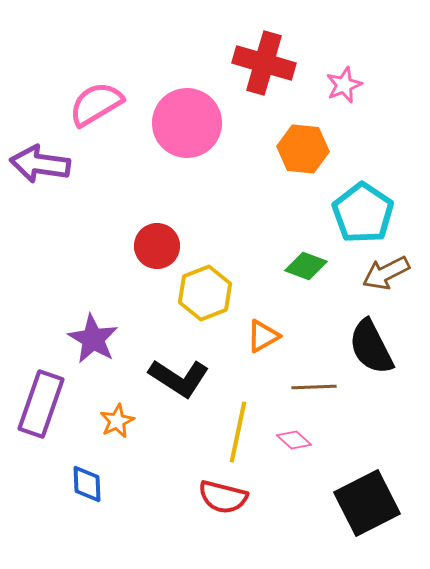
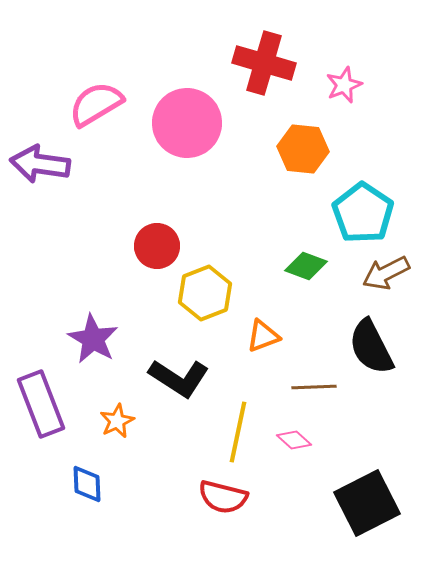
orange triangle: rotated 9 degrees clockwise
purple rectangle: rotated 40 degrees counterclockwise
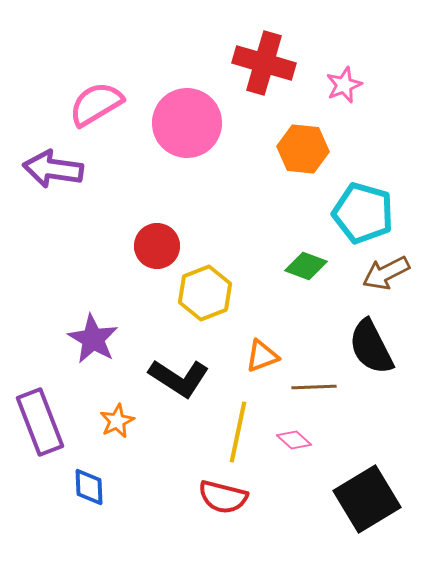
purple arrow: moved 13 px right, 5 px down
cyan pentagon: rotated 18 degrees counterclockwise
orange triangle: moved 1 px left, 20 px down
purple rectangle: moved 1 px left, 18 px down
blue diamond: moved 2 px right, 3 px down
black square: moved 4 px up; rotated 4 degrees counterclockwise
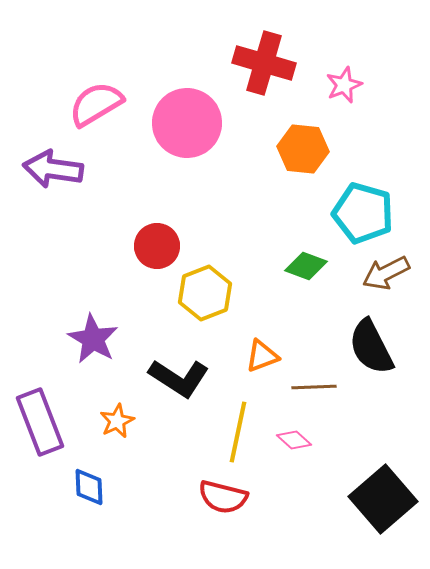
black square: moved 16 px right; rotated 10 degrees counterclockwise
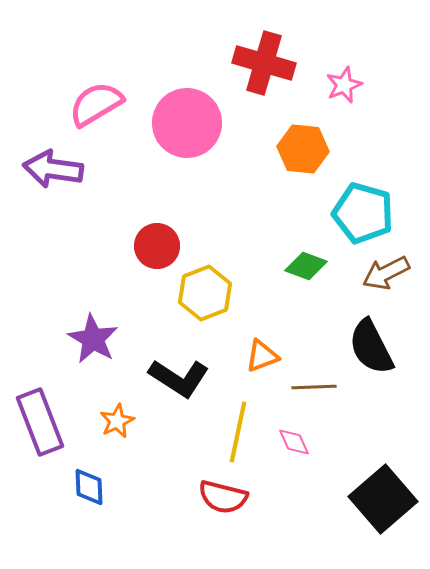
pink diamond: moved 2 px down; rotated 24 degrees clockwise
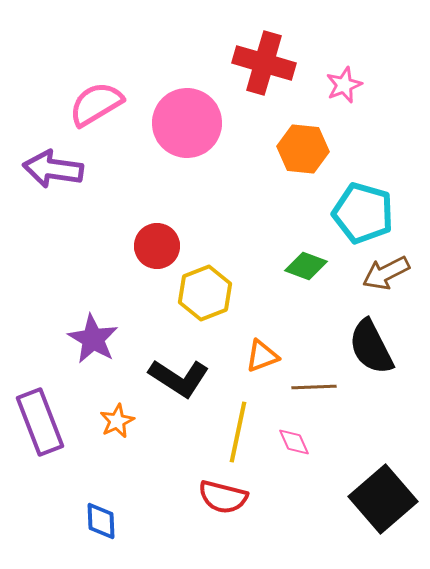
blue diamond: moved 12 px right, 34 px down
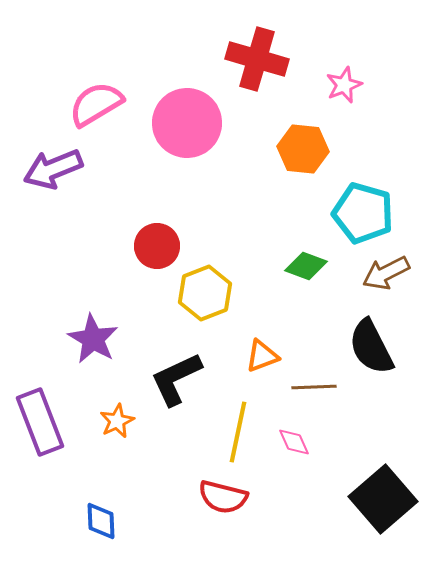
red cross: moved 7 px left, 4 px up
purple arrow: rotated 30 degrees counterclockwise
black L-shape: moved 3 px left, 1 px down; rotated 122 degrees clockwise
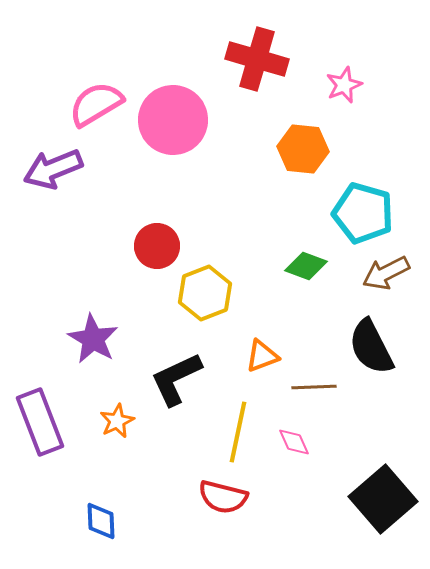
pink circle: moved 14 px left, 3 px up
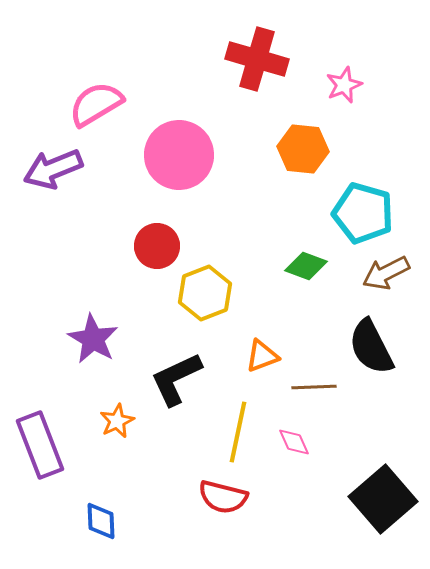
pink circle: moved 6 px right, 35 px down
purple rectangle: moved 23 px down
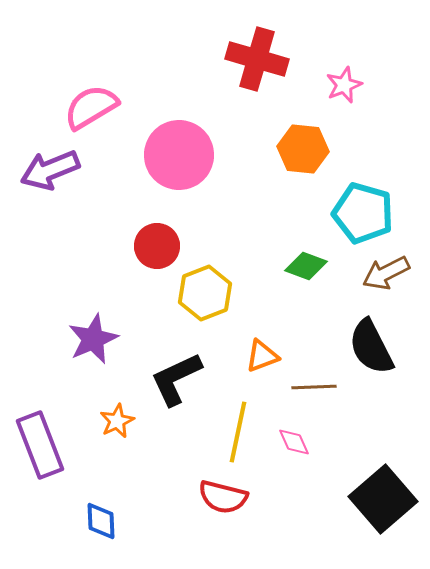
pink semicircle: moved 5 px left, 3 px down
purple arrow: moved 3 px left, 1 px down
purple star: rotated 18 degrees clockwise
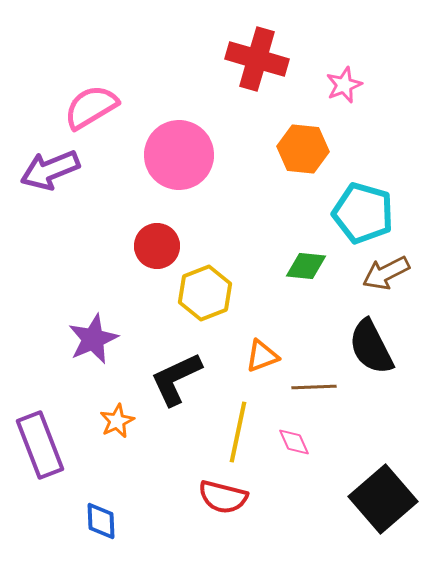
green diamond: rotated 15 degrees counterclockwise
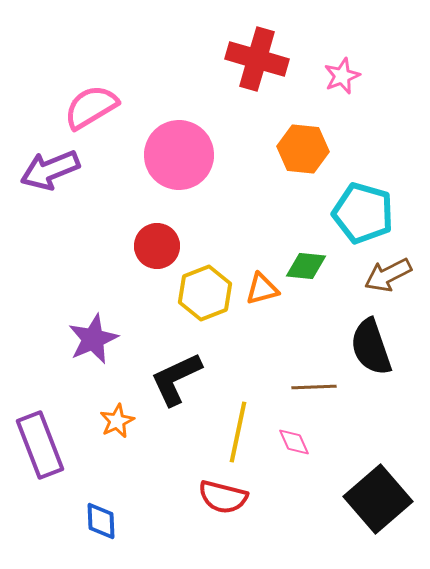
pink star: moved 2 px left, 9 px up
brown arrow: moved 2 px right, 2 px down
black semicircle: rotated 8 degrees clockwise
orange triangle: moved 67 px up; rotated 6 degrees clockwise
black square: moved 5 px left
